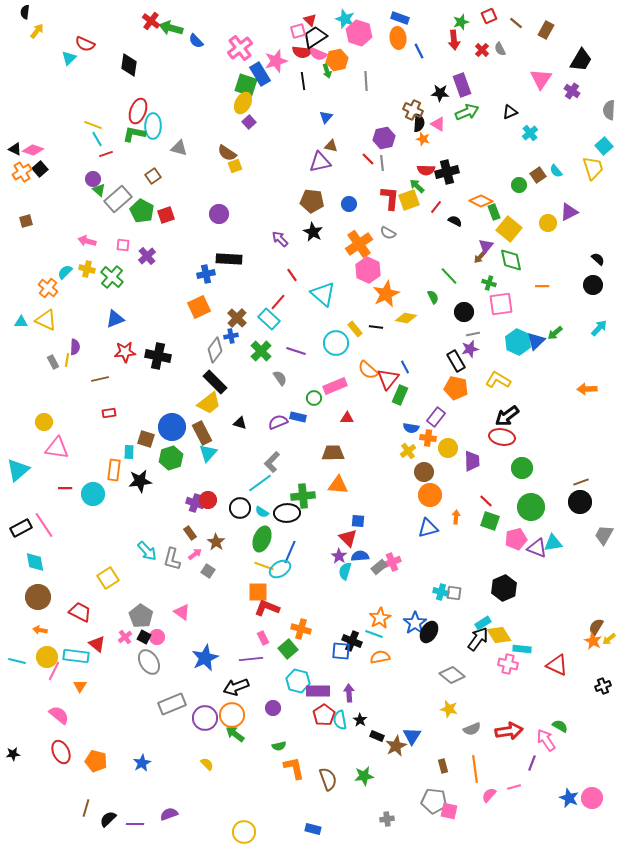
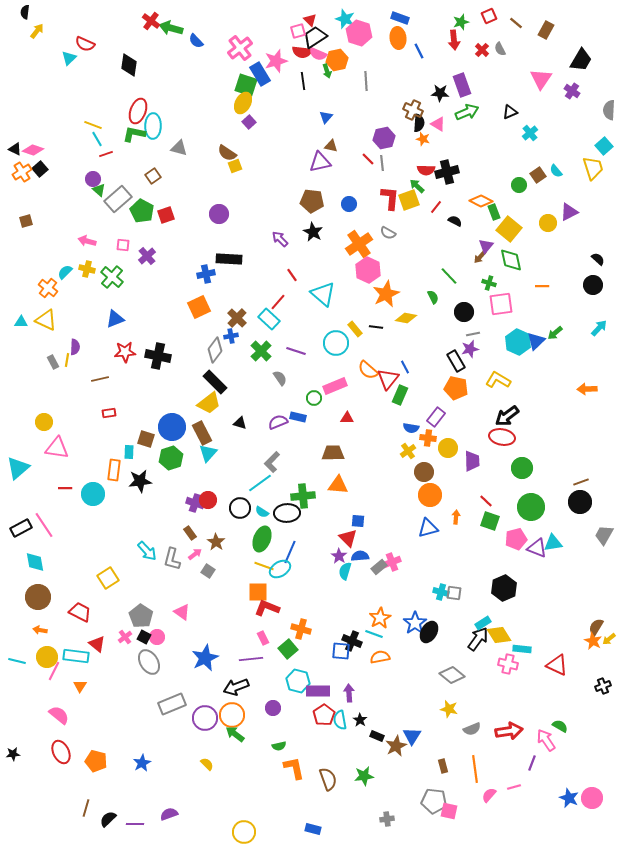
cyan triangle at (18, 470): moved 2 px up
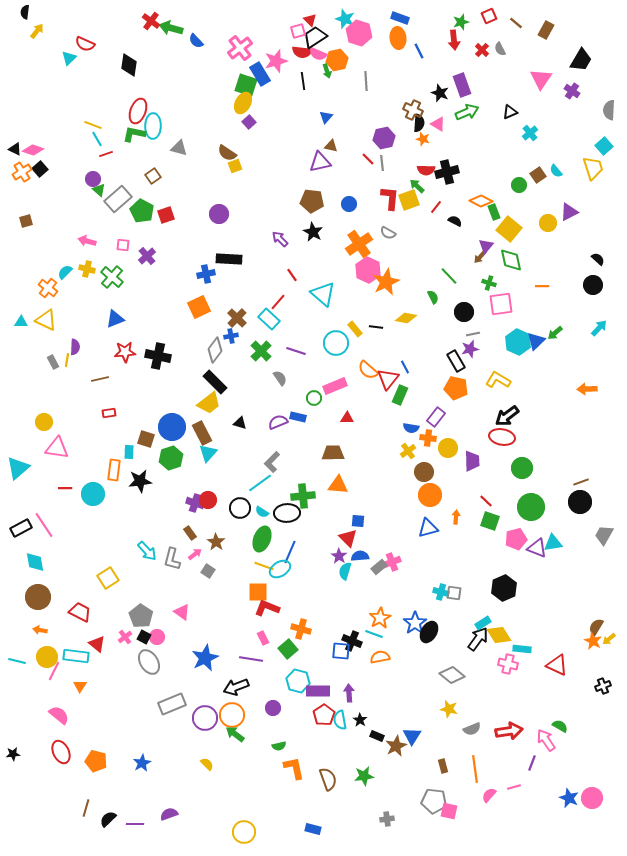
black star at (440, 93): rotated 18 degrees clockwise
orange star at (386, 294): moved 12 px up
purple line at (251, 659): rotated 15 degrees clockwise
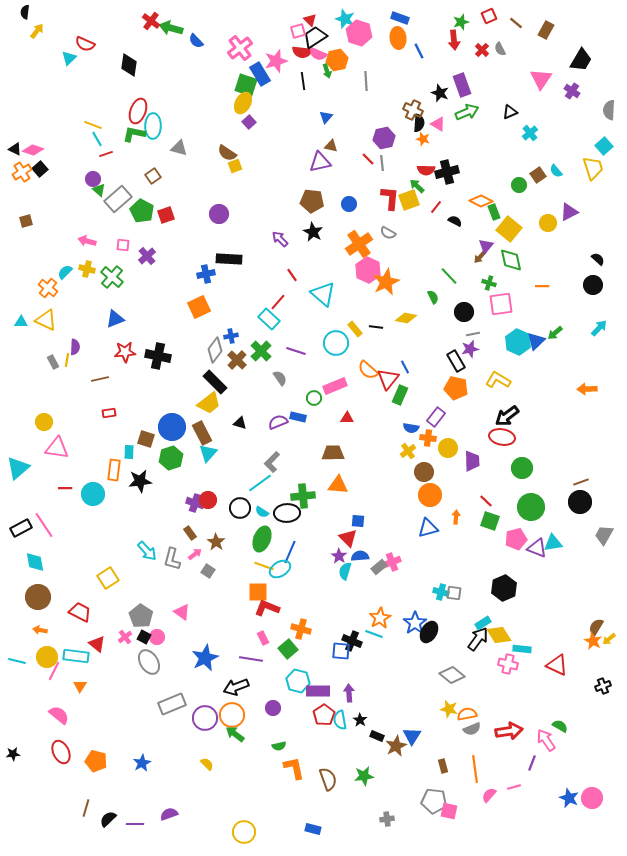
brown cross at (237, 318): moved 42 px down
orange semicircle at (380, 657): moved 87 px right, 57 px down
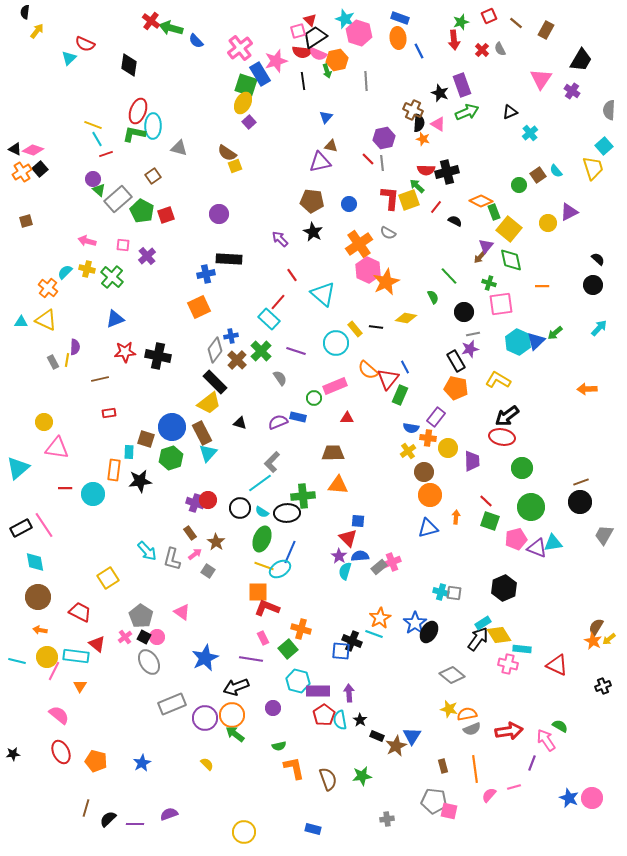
green star at (364, 776): moved 2 px left
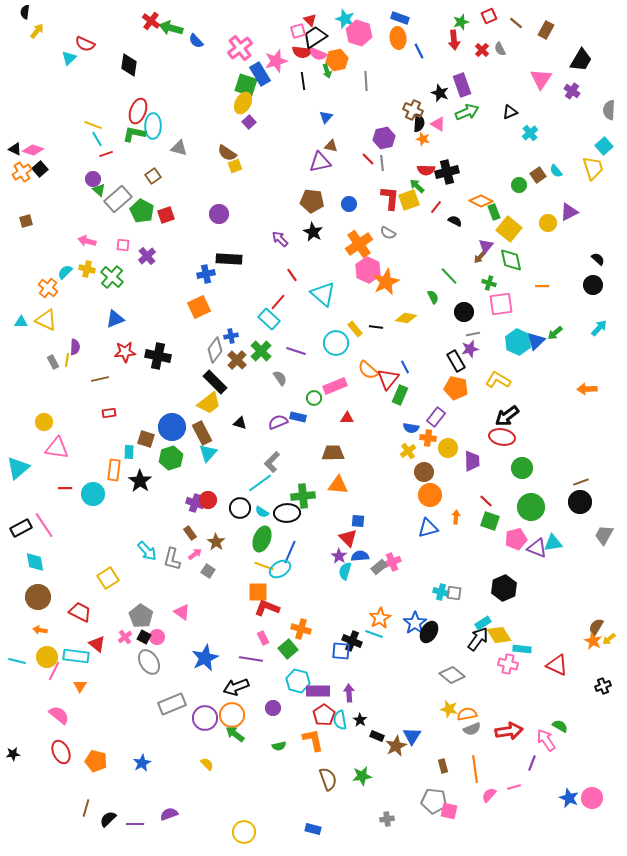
black star at (140, 481): rotated 30 degrees counterclockwise
orange L-shape at (294, 768): moved 19 px right, 28 px up
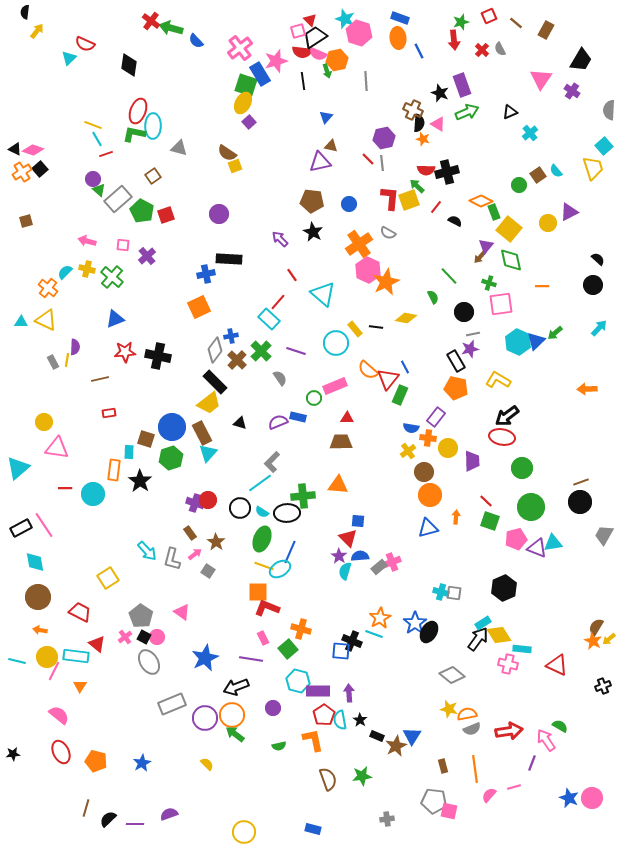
brown trapezoid at (333, 453): moved 8 px right, 11 px up
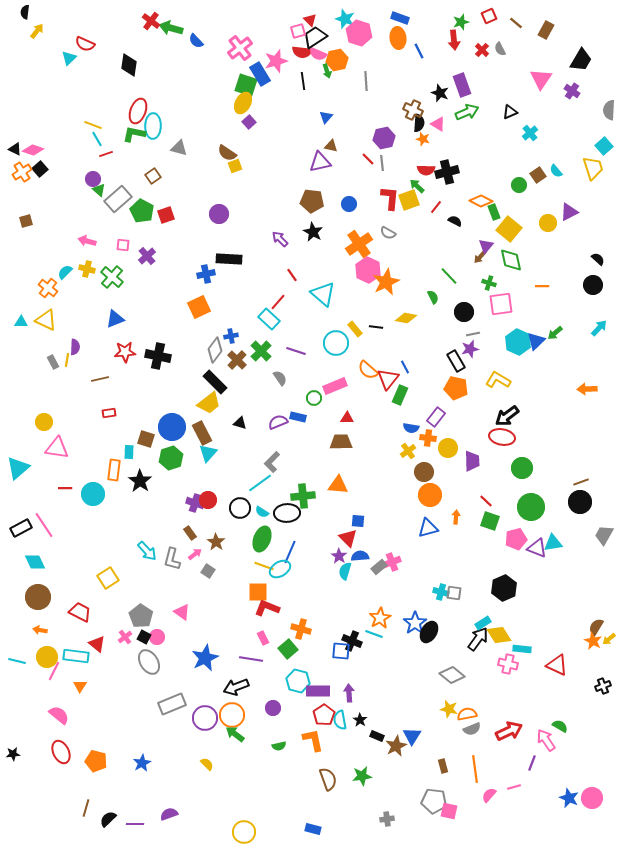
cyan diamond at (35, 562): rotated 15 degrees counterclockwise
red arrow at (509, 731): rotated 16 degrees counterclockwise
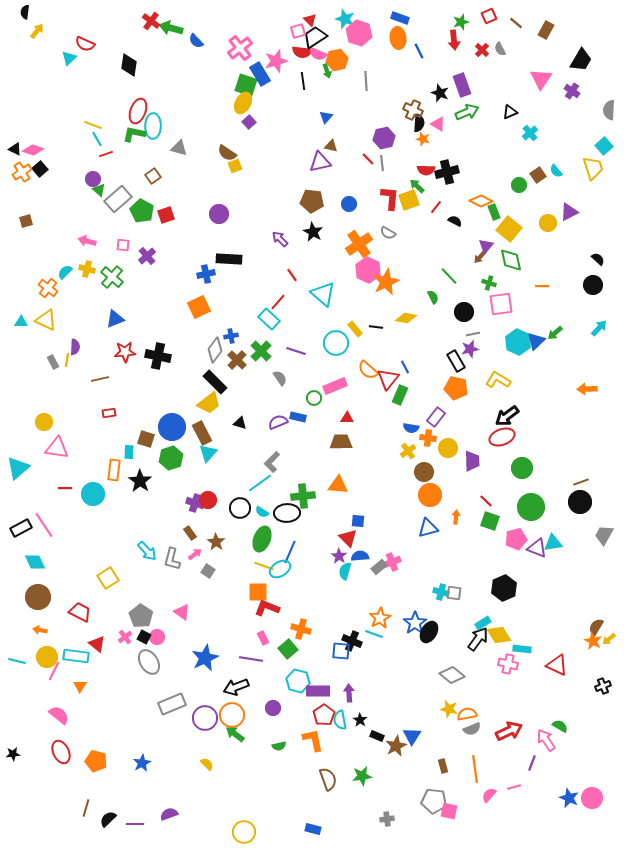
red ellipse at (502, 437): rotated 30 degrees counterclockwise
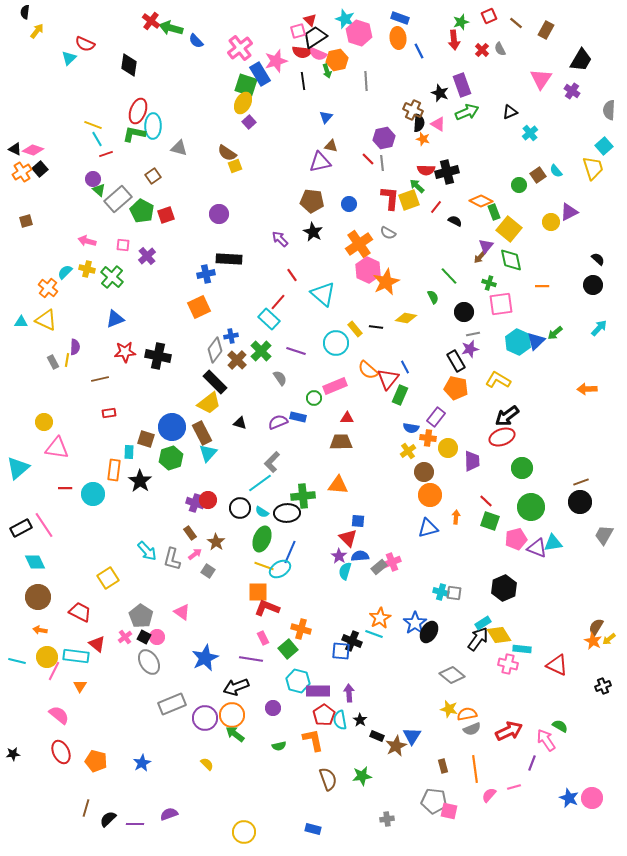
yellow circle at (548, 223): moved 3 px right, 1 px up
